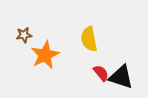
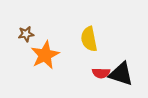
brown star: moved 2 px right, 1 px up
red semicircle: rotated 132 degrees clockwise
black triangle: moved 3 px up
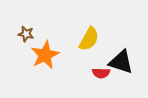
brown star: rotated 21 degrees clockwise
yellow semicircle: rotated 140 degrees counterclockwise
black triangle: moved 12 px up
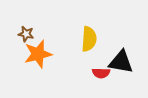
yellow semicircle: rotated 25 degrees counterclockwise
orange star: moved 7 px left, 1 px up; rotated 12 degrees clockwise
black triangle: rotated 8 degrees counterclockwise
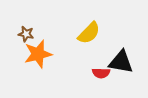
yellow semicircle: moved 6 px up; rotated 40 degrees clockwise
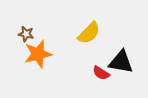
red semicircle: rotated 30 degrees clockwise
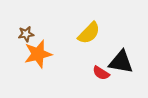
brown star: rotated 21 degrees counterclockwise
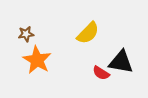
yellow semicircle: moved 1 px left
orange star: moved 1 px left, 6 px down; rotated 28 degrees counterclockwise
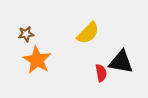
red semicircle: rotated 132 degrees counterclockwise
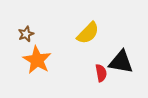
brown star: rotated 14 degrees counterclockwise
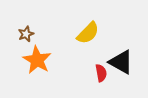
black triangle: rotated 20 degrees clockwise
